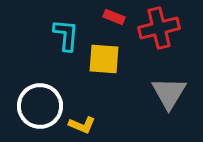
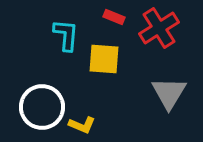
red cross: rotated 18 degrees counterclockwise
white circle: moved 2 px right, 1 px down
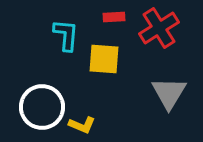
red rectangle: rotated 25 degrees counterclockwise
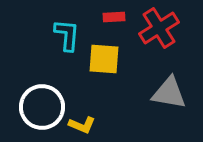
cyan L-shape: moved 1 px right
gray triangle: rotated 51 degrees counterclockwise
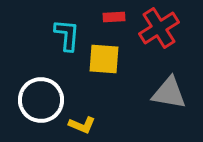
white circle: moved 1 px left, 7 px up
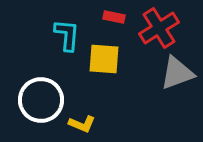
red rectangle: rotated 15 degrees clockwise
gray triangle: moved 8 px right, 20 px up; rotated 30 degrees counterclockwise
yellow L-shape: moved 1 px up
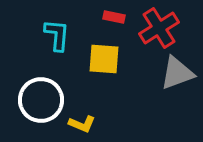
cyan L-shape: moved 10 px left
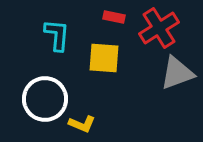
yellow square: moved 1 px up
white circle: moved 4 px right, 1 px up
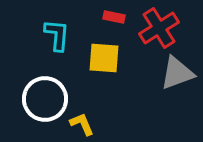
yellow L-shape: rotated 136 degrees counterclockwise
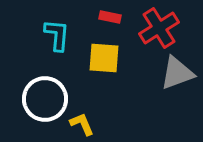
red rectangle: moved 4 px left
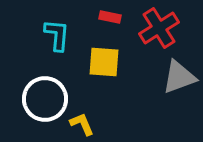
yellow square: moved 4 px down
gray triangle: moved 2 px right, 4 px down
